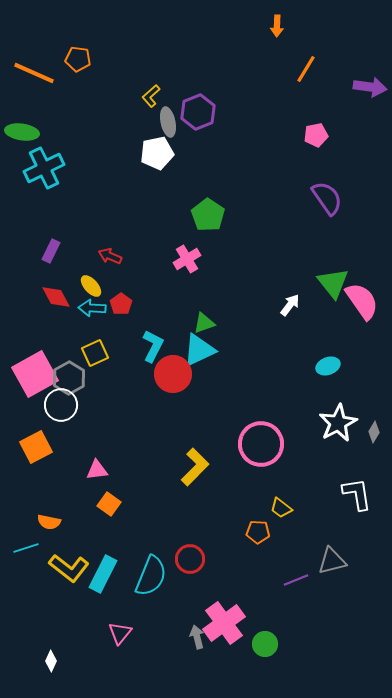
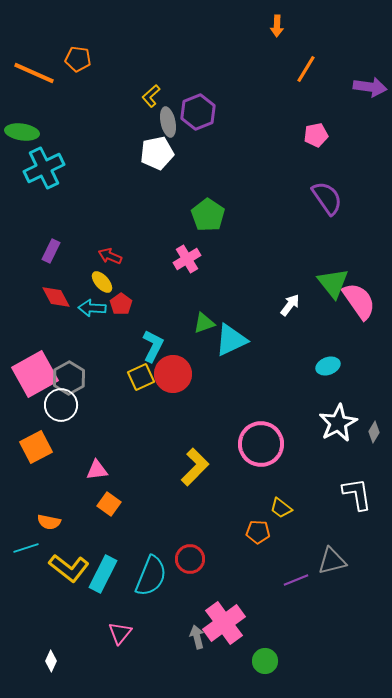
yellow ellipse at (91, 286): moved 11 px right, 4 px up
pink semicircle at (362, 301): moved 3 px left
cyan triangle at (199, 350): moved 32 px right, 10 px up
yellow square at (95, 353): moved 46 px right, 24 px down
green circle at (265, 644): moved 17 px down
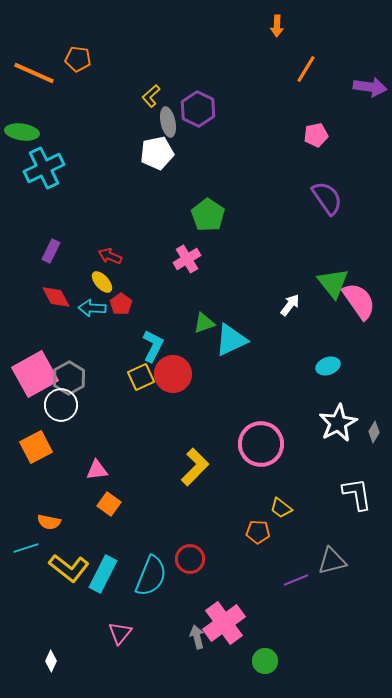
purple hexagon at (198, 112): moved 3 px up; rotated 12 degrees counterclockwise
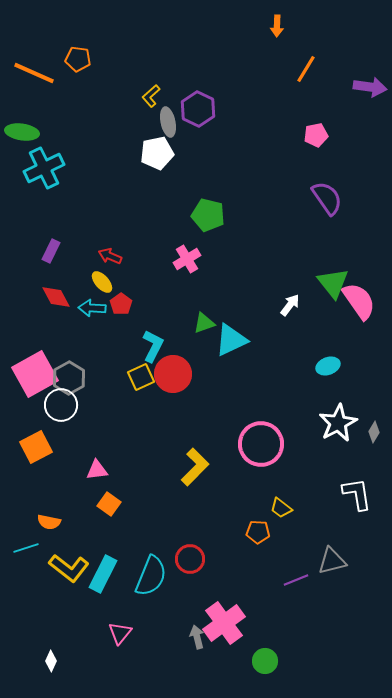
green pentagon at (208, 215): rotated 20 degrees counterclockwise
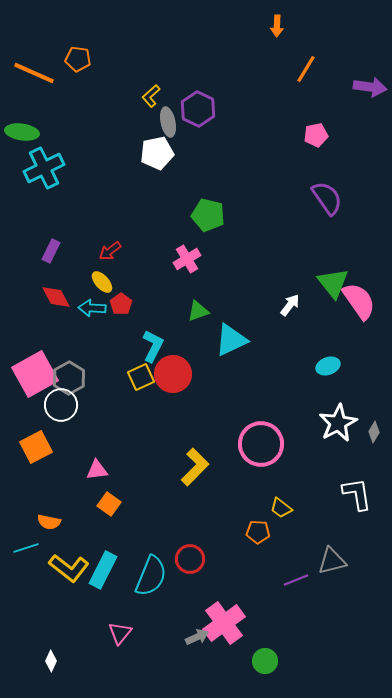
red arrow at (110, 256): moved 5 px up; rotated 60 degrees counterclockwise
green triangle at (204, 323): moved 6 px left, 12 px up
cyan rectangle at (103, 574): moved 4 px up
gray arrow at (197, 637): rotated 80 degrees clockwise
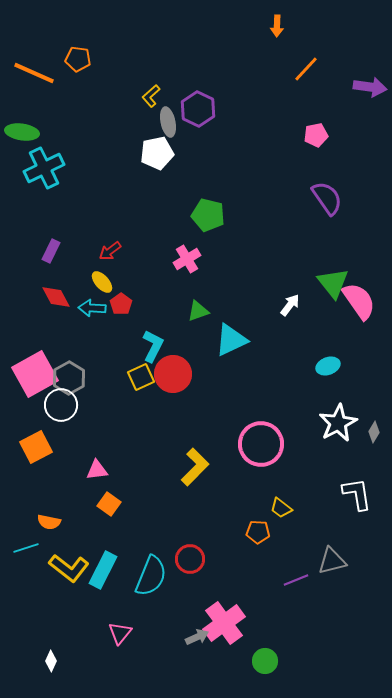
orange line at (306, 69): rotated 12 degrees clockwise
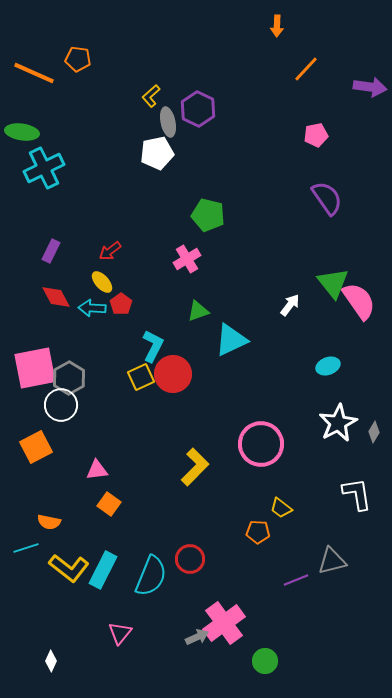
pink square at (35, 374): moved 6 px up; rotated 18 degrees clockwise
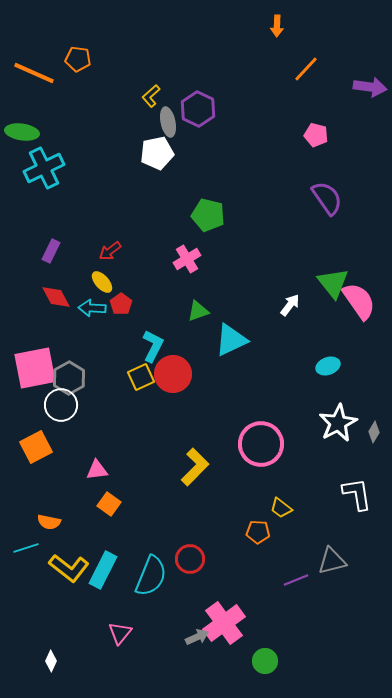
pink pentagon at (316, 135): rotated 25 degrees clockwise
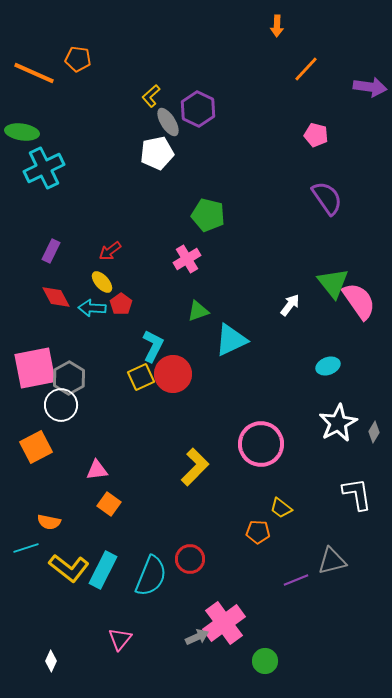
gray ellipse at (168, 122): rotated 20 degrees counterclockwise
pink triangle at (120, 633): moved 6 px down
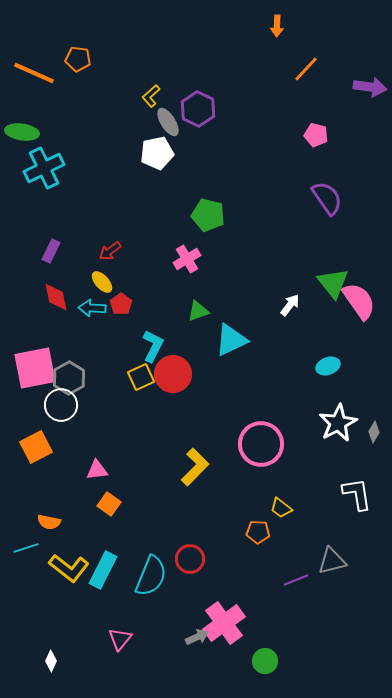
red diamond at (56, 297): rotated 16 degrees clockwise
